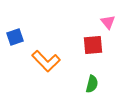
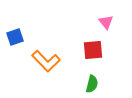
pink triangle: moved 2 px left
red square: moved 5 px down
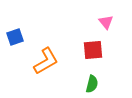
orange L-shape: rotated 76 degrees counterclockwise
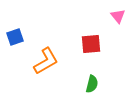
pink triangle: moved 12 px right, 6 px up
red square: moved 2 px left, 6 px up
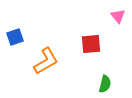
green semicircle: moved 13 px right
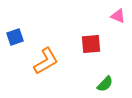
pink triangle: rotated 28 degrees counterclockwise
green semicircle: rotated 30 degrees clockwise
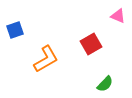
blue square: moved 7 px up
red square: rotated 25 degrees counterclockwise
orange L-shape: moved 2 px up
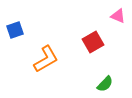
red square: moved 2 px right, 2 px up
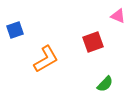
red square: rotated 10 degrees clockwise
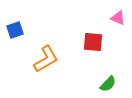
pink triangle: moved 2 px down
red square: rotated 25 degrees clockwise
green semicircle: moved 3 px right
